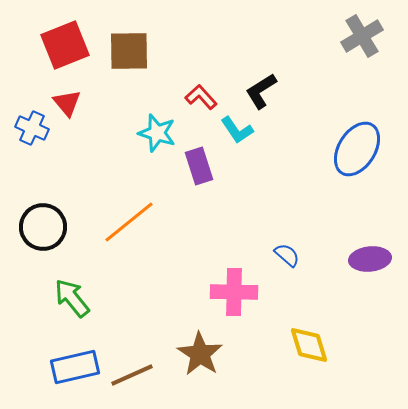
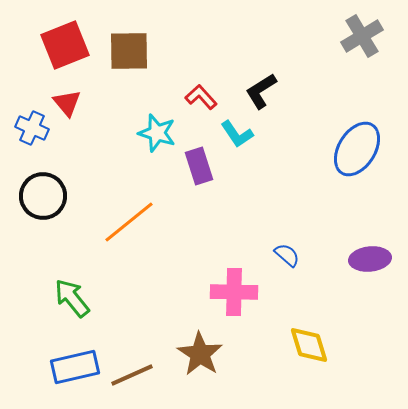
cyan L-shape: moved 4 px down
black circle: moved 31 px up
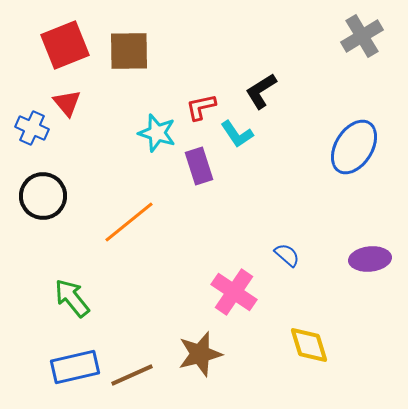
red L-shape: moved 10 px down; rotated 60 degrees counterclockwise
blue ellipse: moved 3 px left, 2 px up
pink cross: rotated 33 degrees clockwise
brown star: rotated 24 degrees clockwise
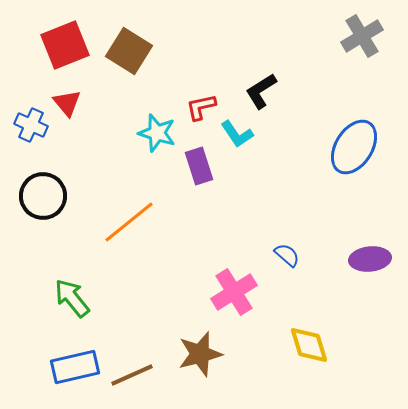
brown square: rotated 33 degrees clockwise
blue cross: moved 1 px left, 3 px up
pink cross: rotated 24 degrees clockwise
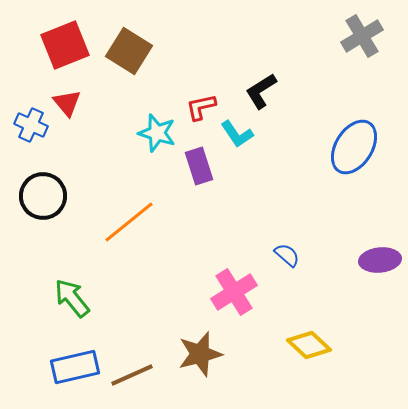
purple ellipse: moved 10 px right, 1 px down
yellow diamond: rotated 30 degrees counterclockwise
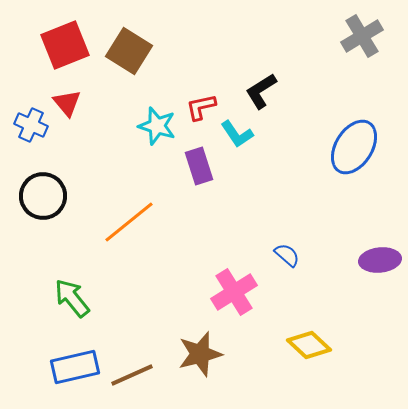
cyan star: moved 7 px up
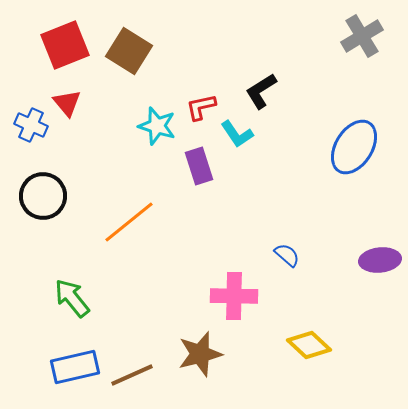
pink cross: moved 4 px down; rotated 33 degrees clockwise
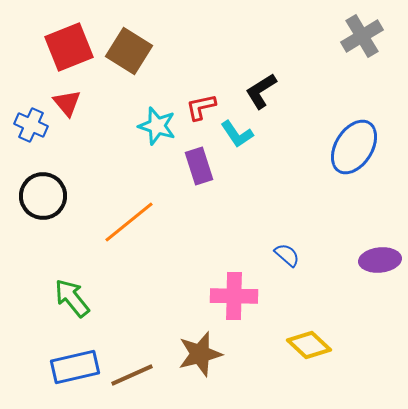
red square: moved 4 px right, 2 px down
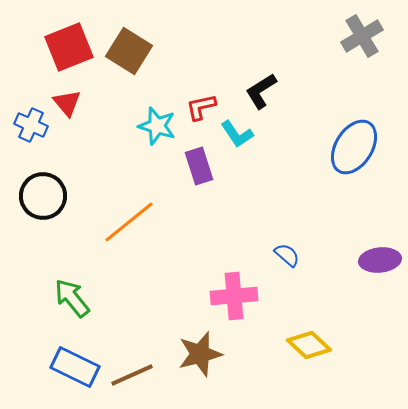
pink cross: rotated 6 degrees counterclockwise
blue rectangle: rotated 39 degrees clockwise
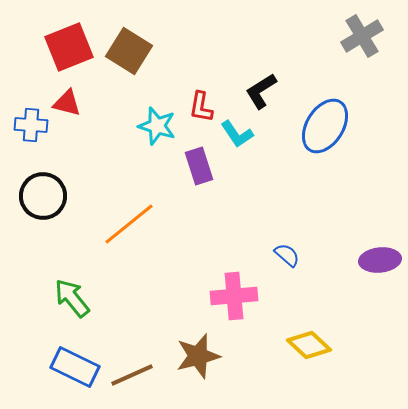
red triangle: rotated 36 degrees counterclockwise
red L-shape: rotated 68 degrees counterclockwise
blue cross: rotated 20 degrees counterclockwise
blue ellipse: moved 29 px left, 21 px up
orange line: moved 2 px down
brown star: moved 2 px left, 2 px down
